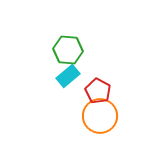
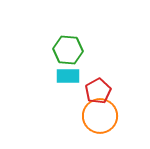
cyan rectangle: rotated 40 degrees clockwise
red pentagon: rotated 15 degrees clockwise
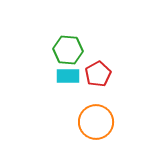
red pentagon: moved 17 px up
orange circle: moved 4 px left, 6 px down
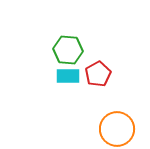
orange circle: moved 21 px right, 7 px down
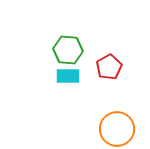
red pentagon: moved 11 px right, 7 px up
